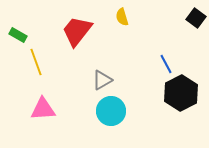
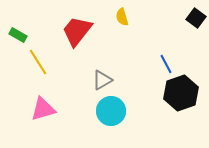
yellow line: moved 2 px right; rotated 12 degrees counterclockwise
black hexagon: rotated 8 degrees clockwise
pink triangle: rotated 12 degrees counterclockwise
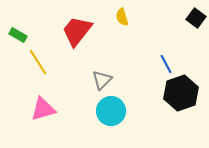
gray triangle: rotated 15 degrees counterclockwise
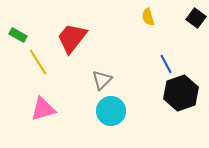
yellow semicircle: moved 26 px right
red trapezoid: moved 5 px left, 7 px down
